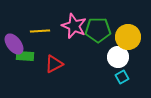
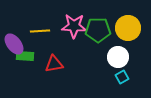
pink star: rotated 20 degrees counterclockwise
yellow circle: moved 9 px up
red triangle: rotated 18 degrees clockwise
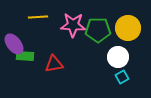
pink star: moved 1 px left, 1 px up
yellow line: moved 2 px left, 14 px up
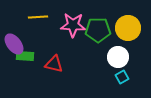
red triangle: rotated 24 degrees clockwise
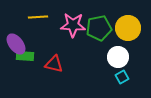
green pentagon: moved 1 px right, 2 px up; rotated 10 degrees counterclockwise
purple ellipse: moved 2 px right
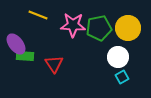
yellow line: moved 2 px up; rotated 24 degrees clockwise
red triangle: rotated 42 degrees clockwise
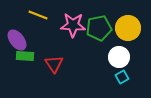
purple ellipse: moved 1 px right, 4 px up
white circle: moved 1 px right
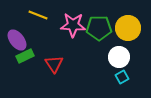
green pentagon: rotated 10 degrees clockwise
green rectangle: rotated 30 degrees counterclockwise
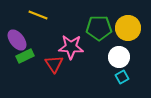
pink star: moved 2 px left, 22 px down
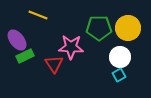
white circle: moved 1 px right
cyan square: moved 3 px left, 2 px up
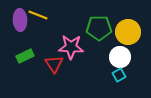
yellow circle: moved 4 px down
purple ellipse: moved 3 px right, 20 px up; rotated 35 degrees clockwise
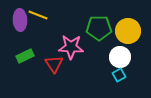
yellow circle: moved 1 px up
